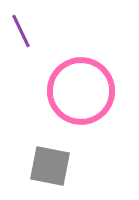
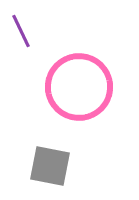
pink circle: moved 2 px left, 4 px up
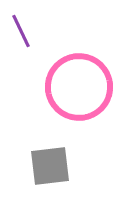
gray square: rotated 18 degrees counterclockwise
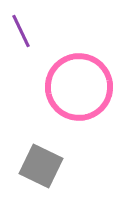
gray square: moved 9 px left; rotated 33 degrees clockwise
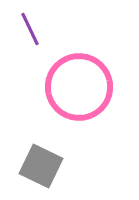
purple line: moved 9 px right, 2 px up
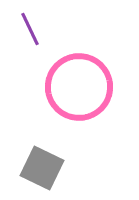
gray square: moved 1 px right, 2 px down
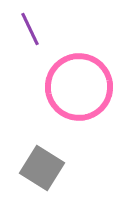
gray square: rotated 6 degrees clockwise
